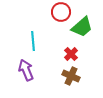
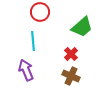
red circle: moved 21 px left
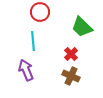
green trapezoid: rotated 85 degrees clockwise
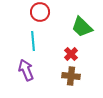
brown cross: rotated 18 degrees counterclockwise
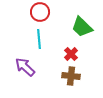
cyan line: moved 6 px right, 2 px up
purple arrow: moved 1 px left, 3 px up; rotated 25 degrees counterclockwise
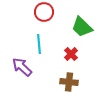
red circle: moved 4 px right
cyan line: moved 5 px down
purple arrow: moved 3 px left
brown cross: moved 2 px left, 6 px down
